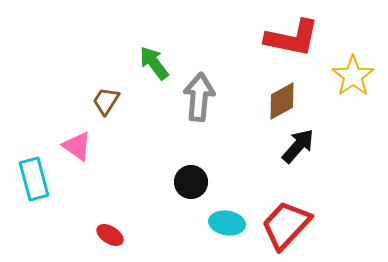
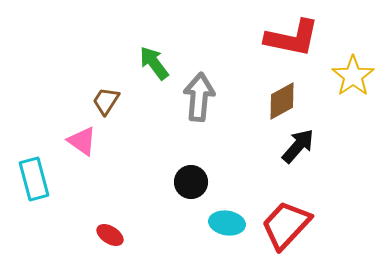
pink triangle: moved 5 px right, 5 px up
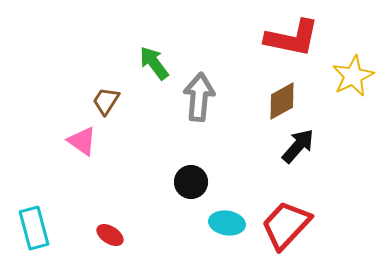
yellow star: rotated 9 degrees clockwise
cyan rectangle: moved 49 px down
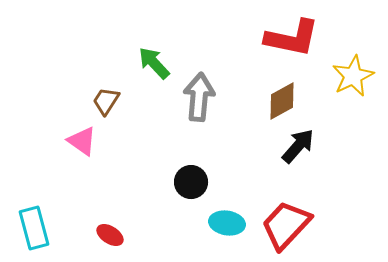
green arrow: rotated 6 degrees counterclockwise
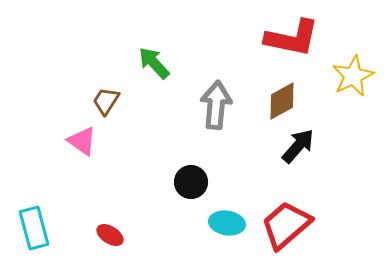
gray arrow: moved 17 px right, 8 px down
red trapezoid: rotated 6 degrees clockwise
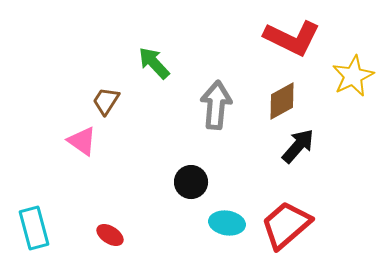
red L-shape: rotated 14 degrees clockwise
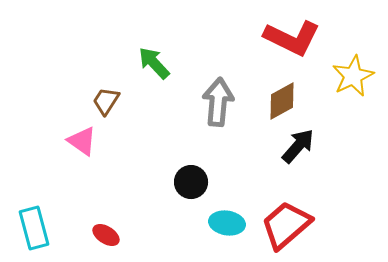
gray arrow: moved 2 px right, 3 px up
red ellipse: moved 4 px left
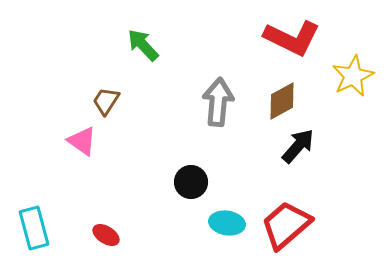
green arrow: moved 11 px left, 18 px up
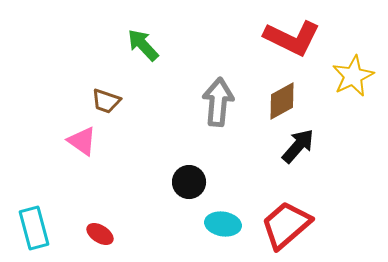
brown trapezoid: rotated 104 degrees counterclockwise
black circle: moved 2 px left
cyan ellipse: moved 4 px left, 1 px down
red ellipse: moved 6 px left, 1 px up
